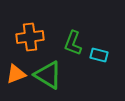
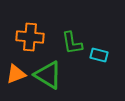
orange cross: rotated 12 degrees clockwise
green L-shape: moved 1 px left; rotated 30 degrees counterclockwise
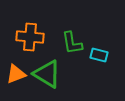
green triangle: moved 1 px left, 1 px up
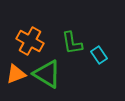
orange cross: moved 4 px down; rotated 24 degrees clockwise
cyan rectangle: rotated 42 degrees clockwise
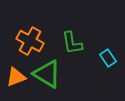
cyan rectangle: moved 9 px right, 3 px down
orange triangle: moved 3 px down
